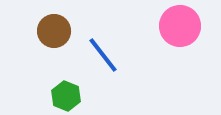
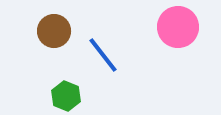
pink circle: moved 2 px left, 1 px down
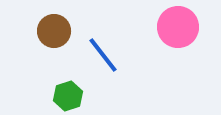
green hexagon: moved 2 px right; rotated 20 degrees clockwise
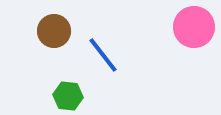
pink circle: moved 16 px right
green hexagon: rotated 24 degrees clockwise
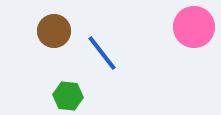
blue line: moved 1 px left, 2 px up
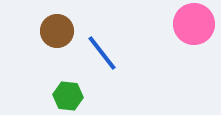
pink circle: moved 3 px up
brown circle: moved 3 px right
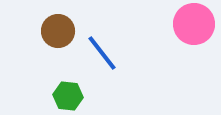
brown circle: moved 1 px right
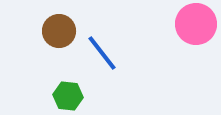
pink circle: moved 2 px right
brown circle: moved 1 px right
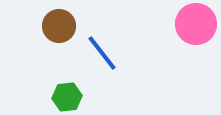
brown circle: moved 5 px up
green hexagon: moved 1 px left, 1 px down; rotated 12 degrees counterclockwise
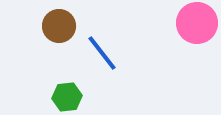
pink circle: moved 1 px right, 1 px up
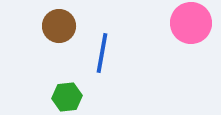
pink circle: moved 6 px left
blue line: rotated 48 degrees clockwise
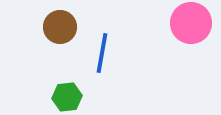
brown circle: moved 1 px right, 1 px down
